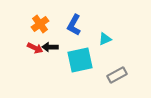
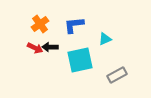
blue L-shape: rotated 55 degrees clockwise
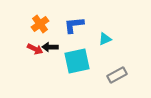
red arrow: moved 1 px down
cyan square: moved 3 px left, 1 px down
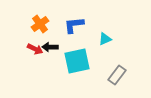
gray rectangle: rotated 24 degrees counterclockwise
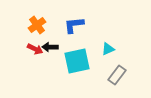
orange cross: moved 3 px left, 1 px down
cyan triangle: moved 3 px right, 10 px down
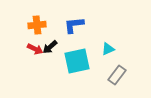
orange cross: rotated 30 degrees clockwise
black arrow: rotated 42 degrees counterclockwise
